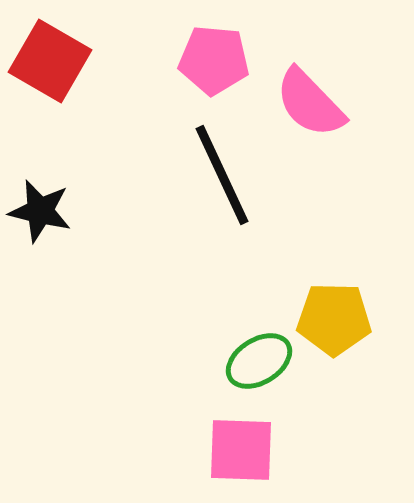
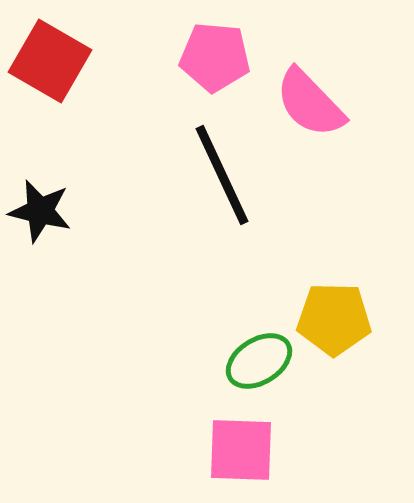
pink pentagon: moved 1 px right, 3 px up
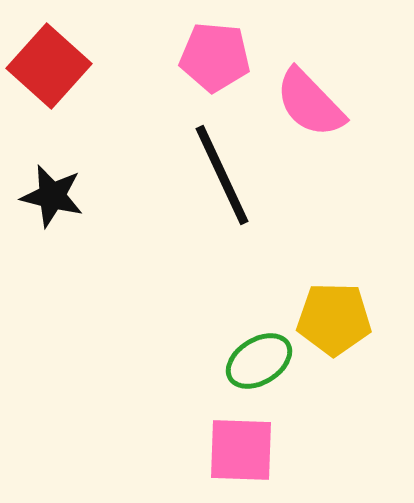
red square: moved 1 px left, 5 px down; rotated 12 degrees clockwise
black star: moved 12 px right, 15 px up
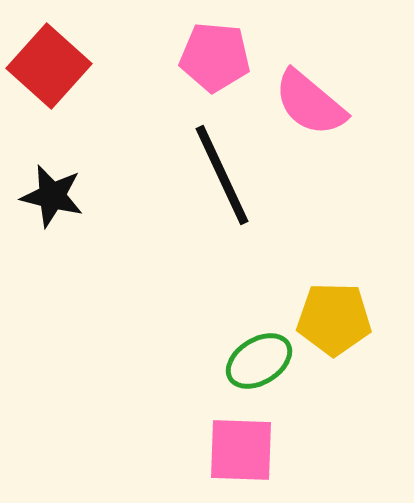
pink semicircle: rotated 6 degrees counterclockwise
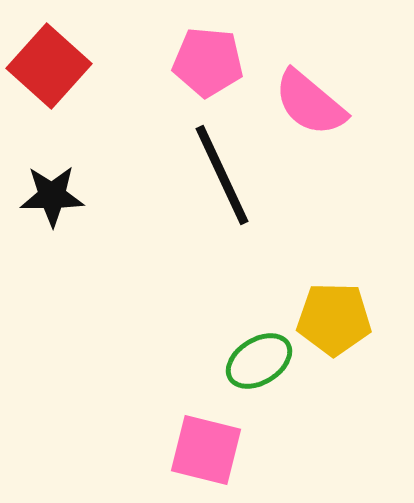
pink pentagon: moved 7 px left, 5 px down
black star: rotated 14 degrees counterclockwise
pink square: moved 35 px left; rotated 12 degrees clockwise
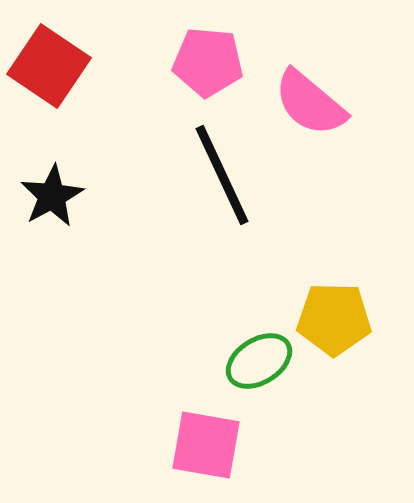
red square: rotated 8 degrees counterclockwise
black star: rotated 28 degrees counterclockwise
pink square: moved 5 px up; rotated 4 degrees counterclockwise
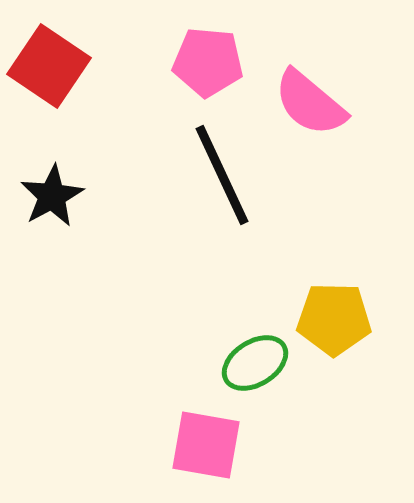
green ellipse: moved 4 px left, 2 px down
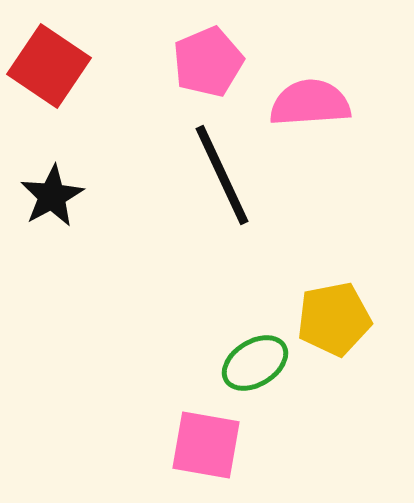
pink pentagon: rotated 28 degrees counterclockwise
pink semicircle: rotated 136 degrees clockwise
yellow pentagon: rotated 12 degrees counterclockwise
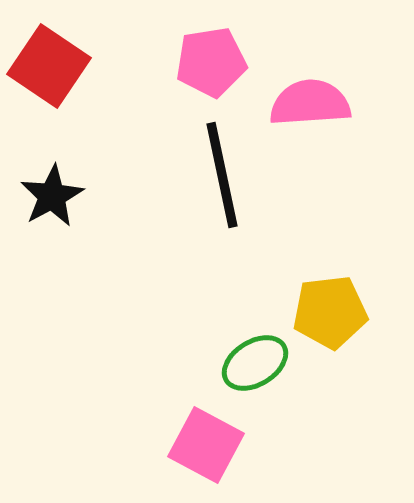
pink pentagon: moved 3 px right; rotated 14 degrees clockwise
black line: rotated 13 degrees clockwise
yellow pentagon: moved 4 px left, 7 px up; rotated 4 degrees clockwise
pink square: rotated 18 degrees clockwise
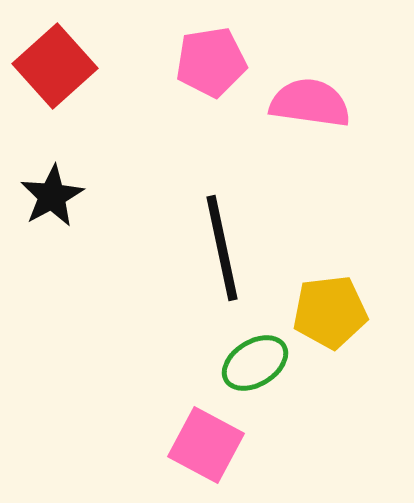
red square: moved 6 px right; rotated 14 degrees clockwise
pink semicircle: rotated 12 degrees clockwise
black line: moved 73 px down
